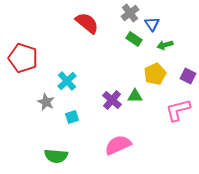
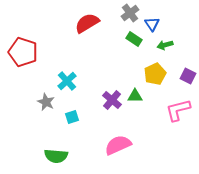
red semicircle: rotated 70 degrees counterclockwise
red pentagon: moved 6 px up
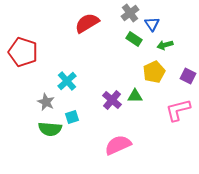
yellow pentagon: moved 1 px left, 2 px up
green semicircle: moved 6 px left, 27 px up
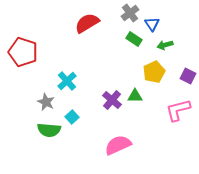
cyan square: rotated 24 degrees counterclockwise
green semicircle: moved 1 px left, 1 px down
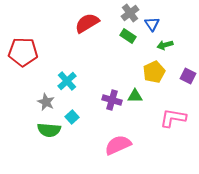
green rectangle: moved 6 px left, 3 px up
red pentagon: rotated 16 degrees counterclockwise
purple cross: rotated 24 degrees counterclockwise
pink L-shape: moved 5 px left, 8 px down; rotated 24 degrees clockwise
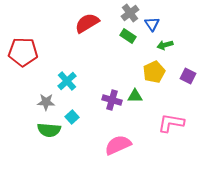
gray star: rotated 24 degrees counterclockwise
pink L-shape: moved 2 px left, 5 px down
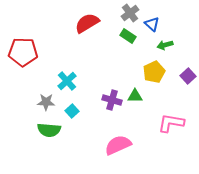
blue triangle: rotated 14 degrees counterclockwise
purple square: rotated 21 degrees clockwise
cyan square: moved 6 px up
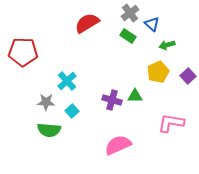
green arrow: moved 2 px right
yellow pentagon: moved 4 px right
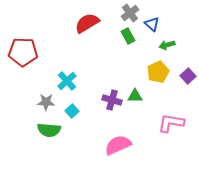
green rectangle: rotated 28 degrees clockwise
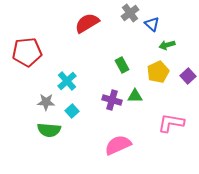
green rectangle: moved 6 px left, 29 px down
red pentagon: moved 4 px right; rotated 8 degrees counterclockwise
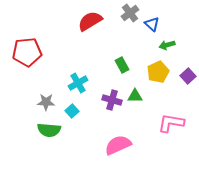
red semicircle: moved 3 px right, 2 px up
cyan cross: moved 11 px right, 2 px down; rotated 12 degrees clockwise
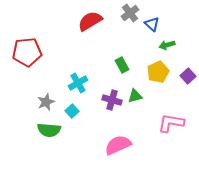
green triangle: rotated 14 degrees counterclockwise
gray star: rotated 24 degrees counterclockwise
